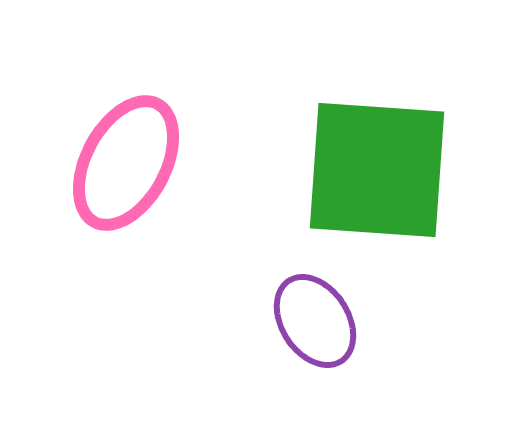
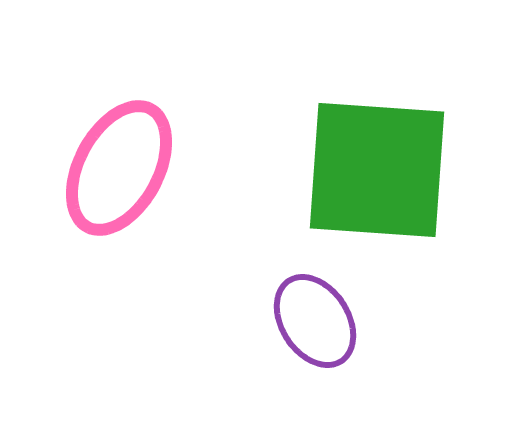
pink ellipse: moved 7 px left, 5 px down
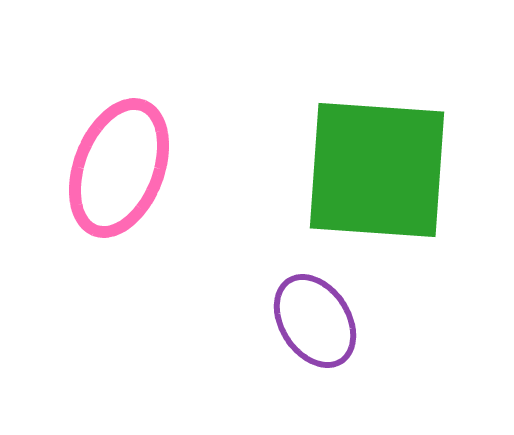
pink ellipse: rotated 7 degrees counterclockwise
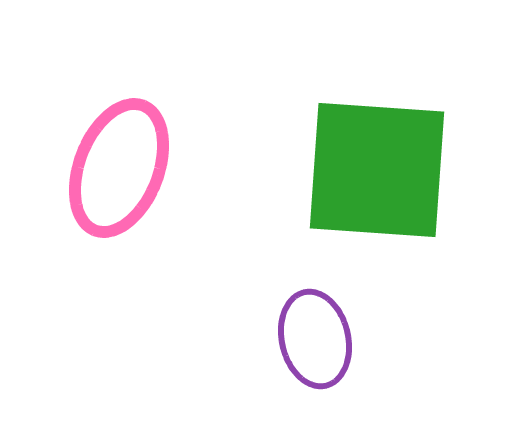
purple ellipse: moved 18 px down; rotated 20 degrees clockwise
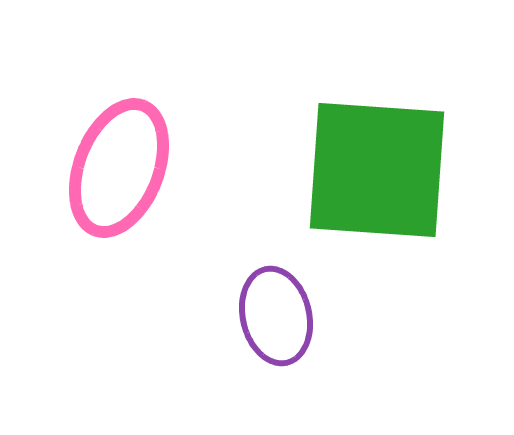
purple ellipse: moved 39 px left, 23 px up
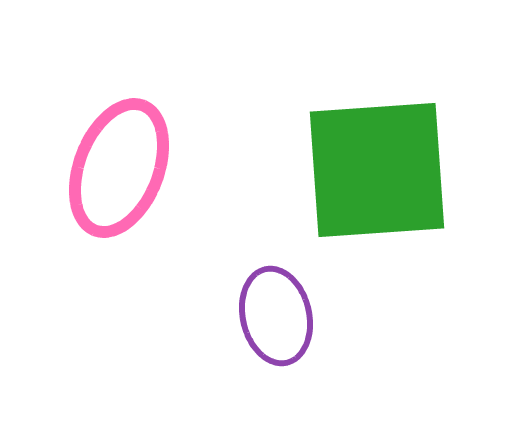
green square: rotated 8 degrees counterclockwise
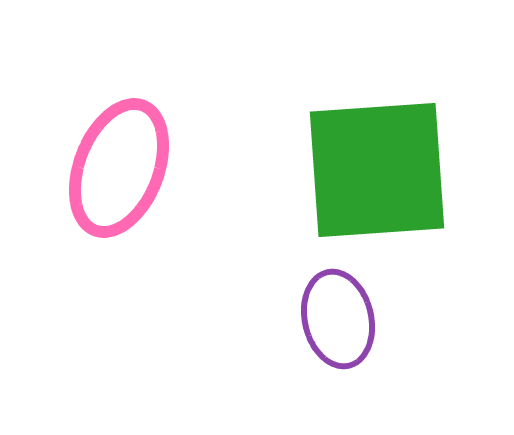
purple ellipse: moved 62 px right, 3 px down
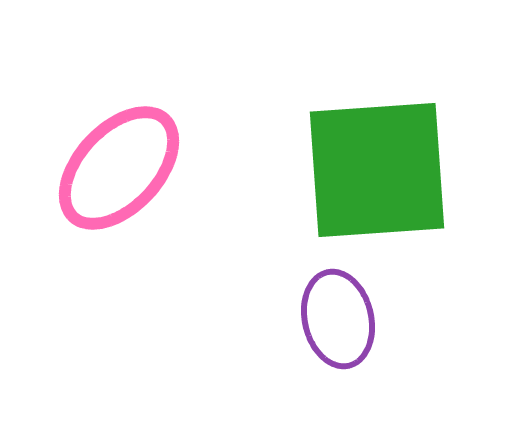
pink ellipse: rotated 22 degrees clockwise
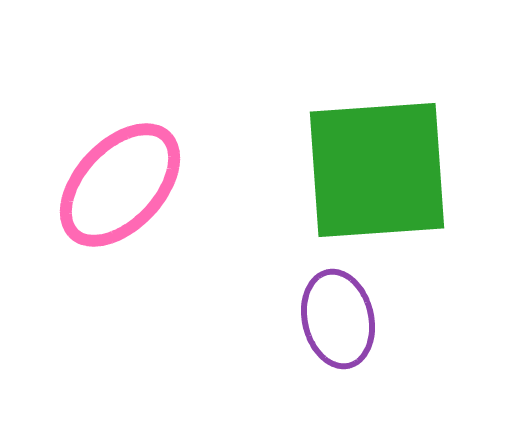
pink ellipse: moved 1 px right, 17 px down
